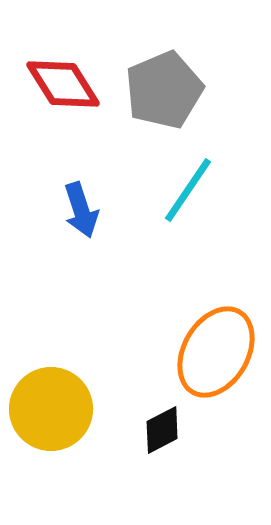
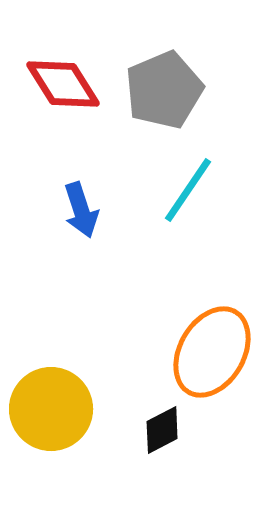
orange ellipse: moved 4 px left
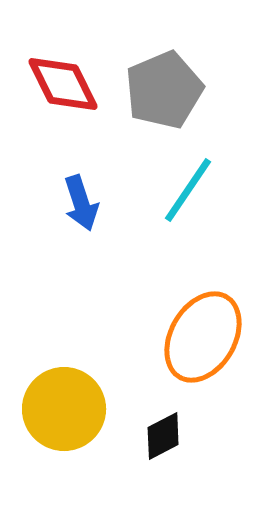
red diamond: rotated 6 degrees clockwise
blue arrow: moved 7 px up
orange ellipse: moved 9 px left, 15 px up
yellow circle: moved 13 px right
black diamond: moved 1 px right, 6 px down
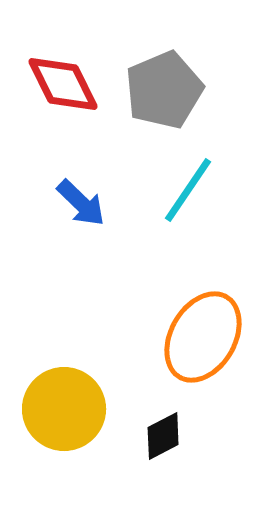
blue arrow: rotated 28 degrees counterclockwise
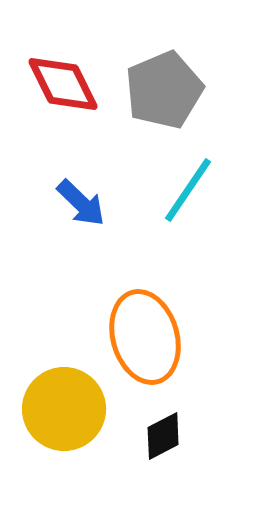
orange ellipse: moved 58 px left; rotated 46 degrees counterclockwise
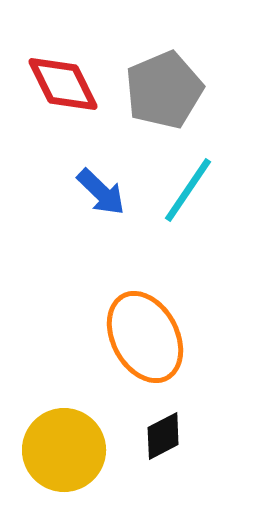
blue arrow: moved 20 px right, 11 px up
orange ellipse: rotated 12 degrees counterclockwise
yellow circle: moved 41 px down
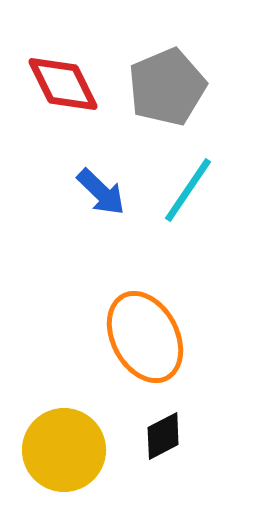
gray pentagon: moved 3 px right, 3 px up
